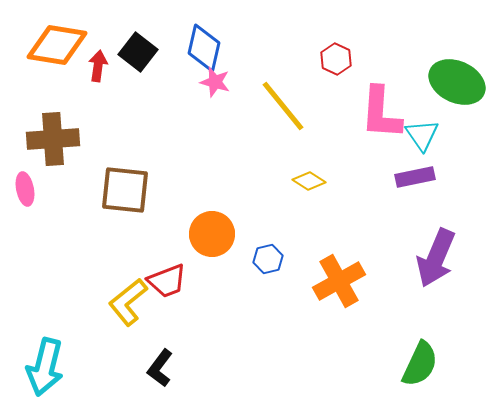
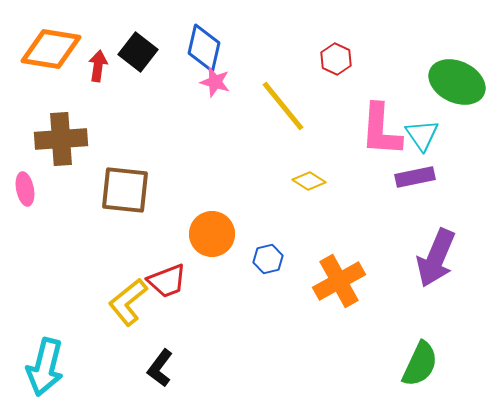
orange diamond: moved 6 px left, 4 px down
pink L-shape: moved 17 px down
brown cross: moved 8 px right
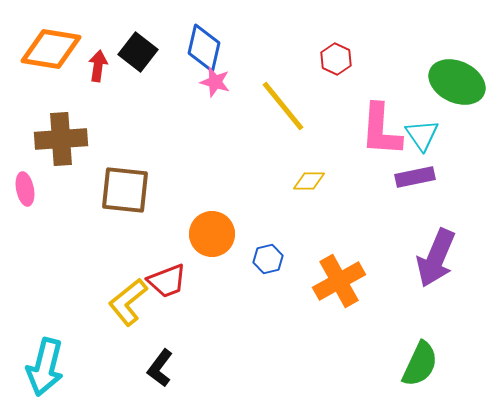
yellow diamond: rotated 32 degrees counterclockwise
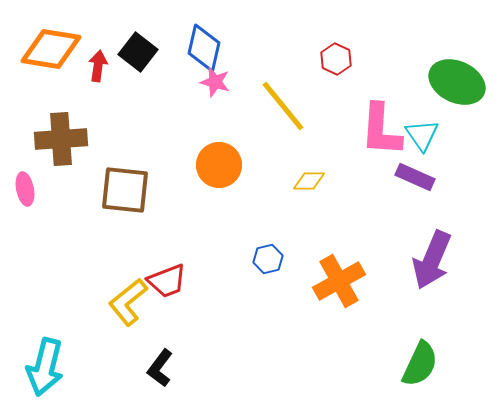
purple rectangle: rotated 36 degrees clockwise
orange circle: moved 7 px right, 69 px up
purple arrow: moved 4 px left, 2 px down
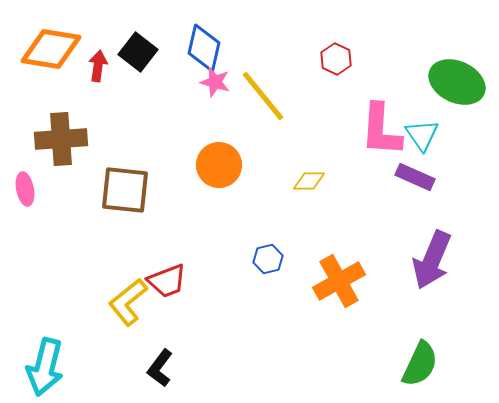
yellow line: moved 20 px left, 10 px up
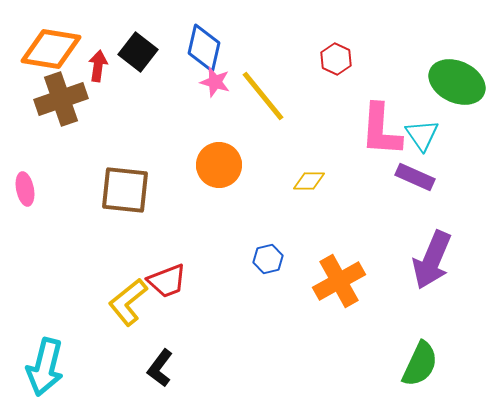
brown cross: moved 40 px up; rotated 15 degrees counterclockwise
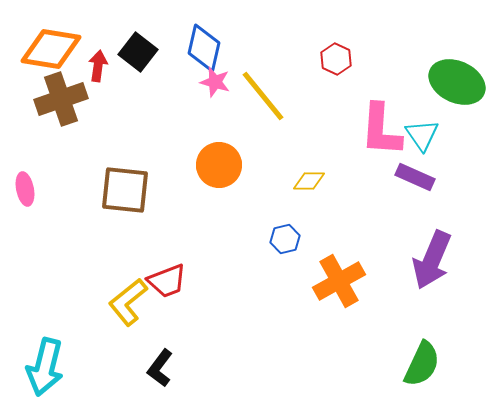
blue hexagon: moved 17 px right, 20 px up
green semicircle: moved 2 px right
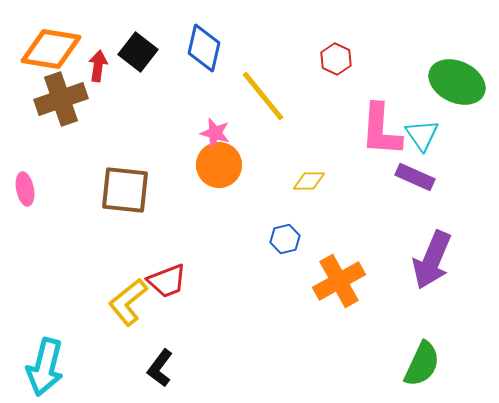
pink star: moved 51 px down
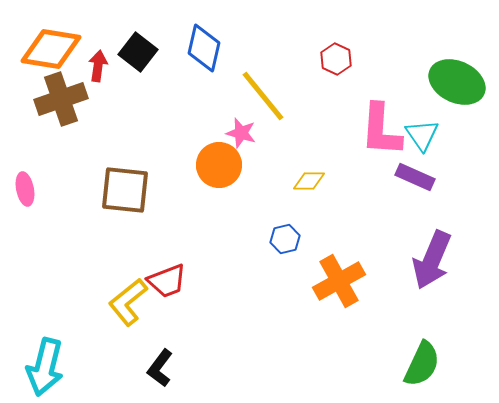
pink star: moved 26 px right
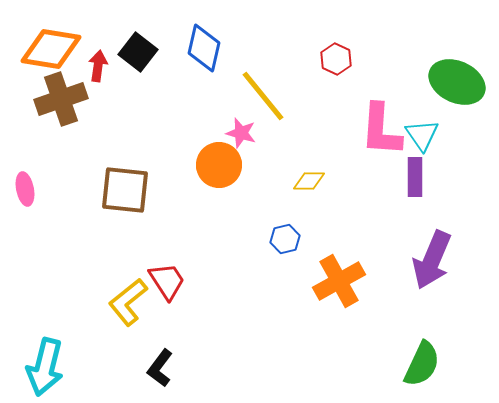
purple rectangle: rotated 66 degrees clockwise
red trapezoid: rotated 102 degrees counterclockwise
